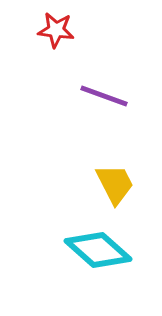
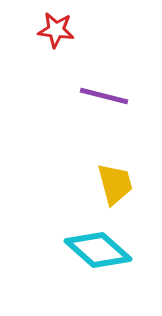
purple line: rotated 6 degrees counterclockwise
yellow trapezoid: rotated 12 degrees clockwise
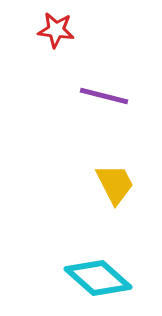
yellow trapezoid: rotated 12 degrees counterclockwise
cyan diamond: moved 28 px down
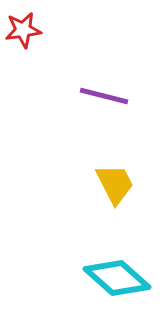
red star: moved 33 px left; rotated 15 degrees counterclockwise
cyan diamond: moved 19 px right
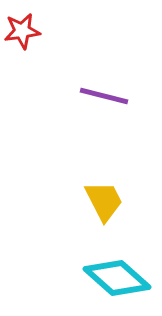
red star: moved 1 px left, 1 px down
yellow trapezoid: moved 11 px left, 17 px down
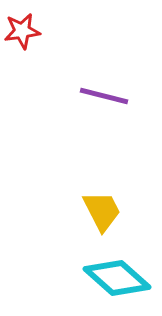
yellow trapezoid: moved 2 px left, 10 px down
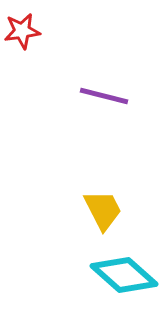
yellow trapezoid: moved 1 px right, 1 px up
cyan diamond: moved 7 px right, 3 px up
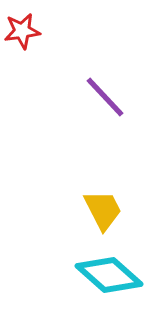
purple line: moved 1 px right, 1 px down; rotated 33 degrees clockwise
cyan diamond: moved 15 px left
